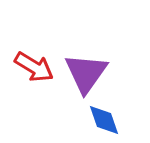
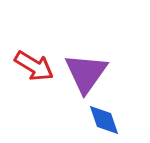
red arrow: moved 1 px up
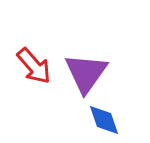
red arrow: rotated 18 degrees clockwise
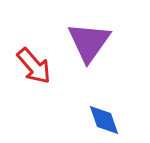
purple triangle: moved 3 px right, 31 px up
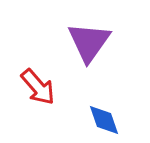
red arrow: moved 4 px right, 21 px down
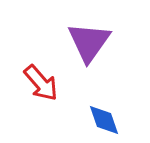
red arrow: moved 3 px right, 4 px up
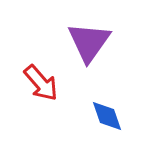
blue diamond: moved 3 px right, 4 px up
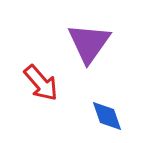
purple triangle: moved 1 px down
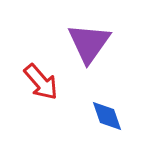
red arrow: moved 1 px up
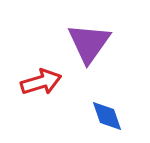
red arrow: rotated 66 degrees counterclockwise
